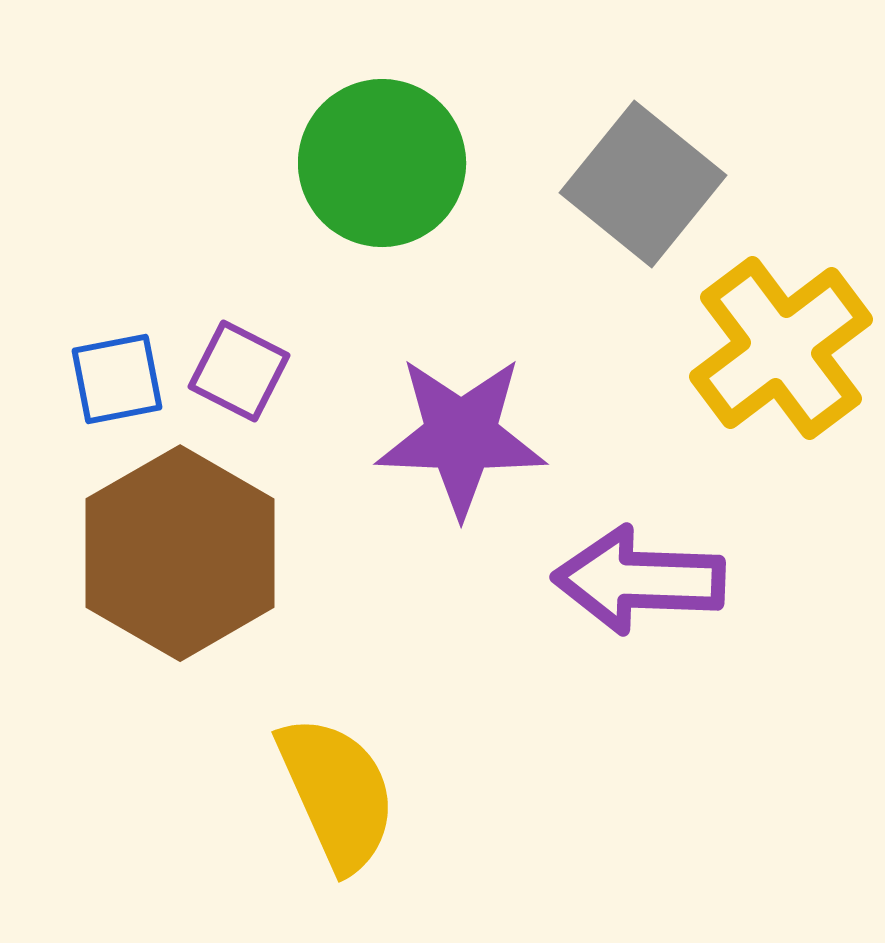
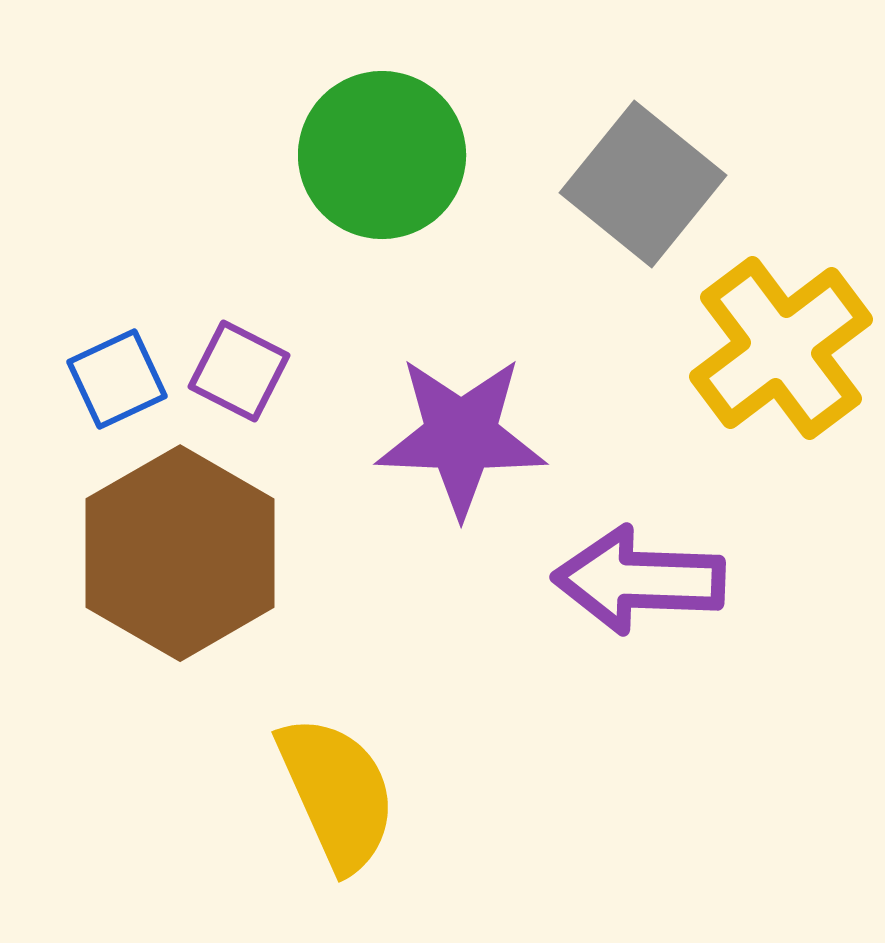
green circle: moved 8 px up
blue square: rotated 14 degrees counterclockwise
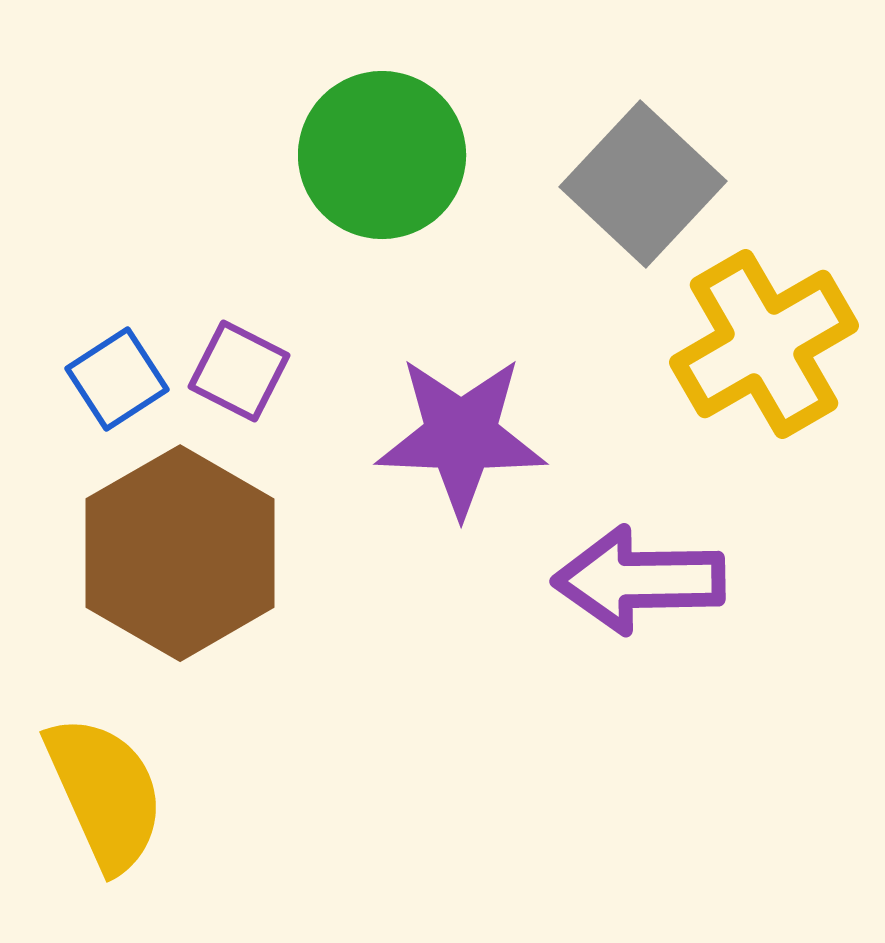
gray square: rotated 4 degrees clockwise
yellow cross: moved 17 px left, 4 px up; rotated 7 degrees clockwise
blue square: rotated 8 degrees counterclockwise
purple arrow: rotated 3 degrees counterclockwise
yellow semicircle: moved 232 px left
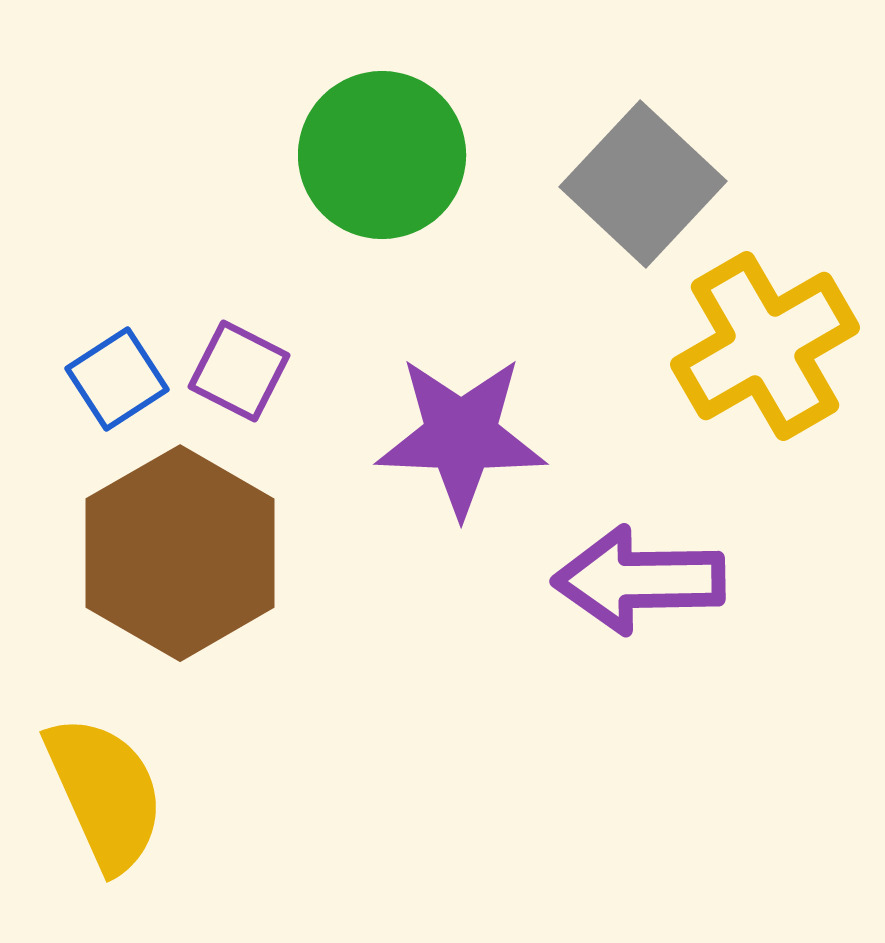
yellow cross: moved 1 px right, 2 px down
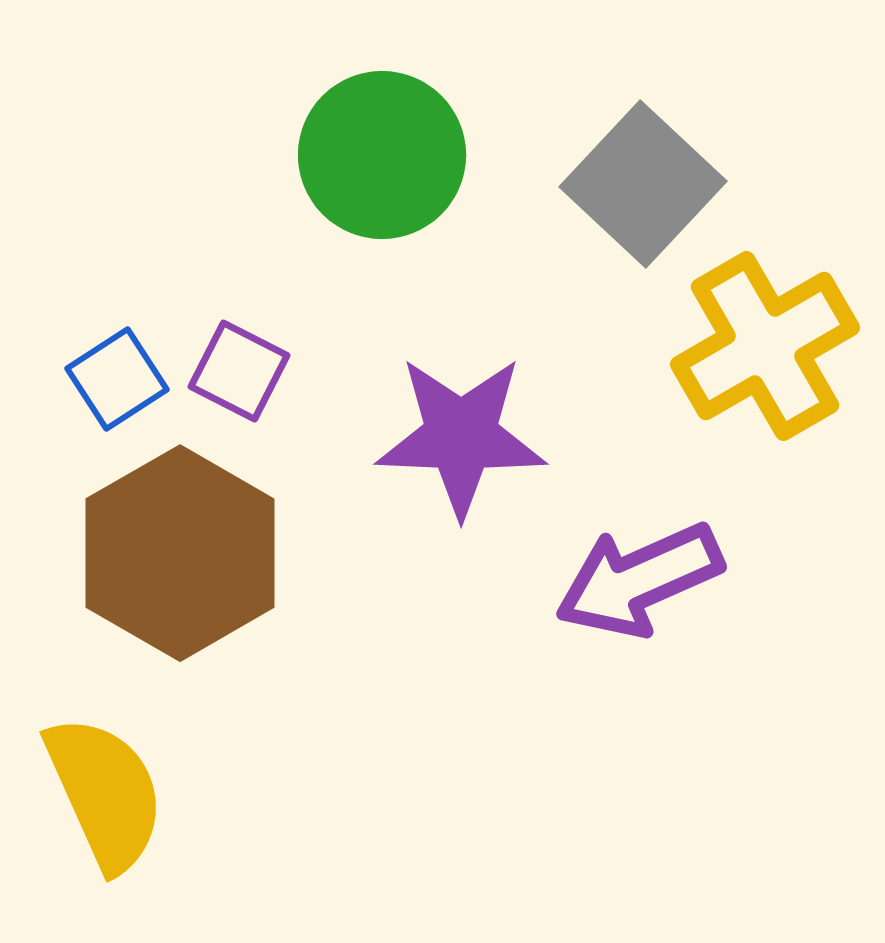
purple arrow: rotated 23 degrees counterclockwise
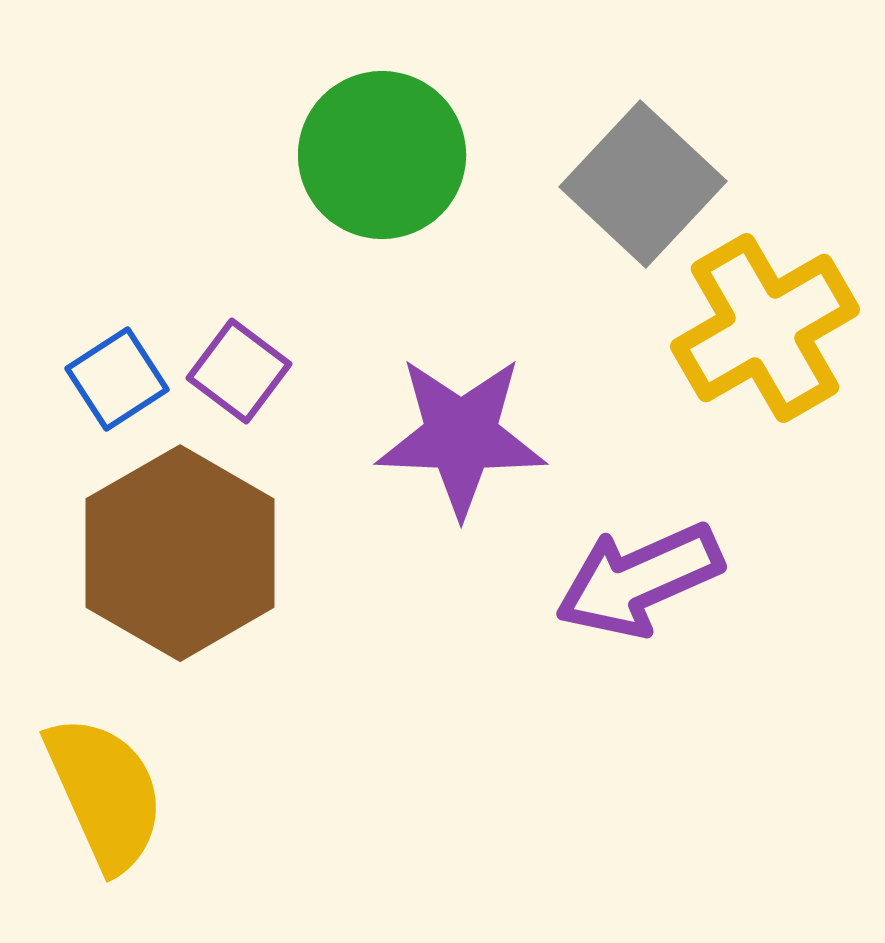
yellow cross: moved 18 px up
purple square: rotated 10 degrees clockwise
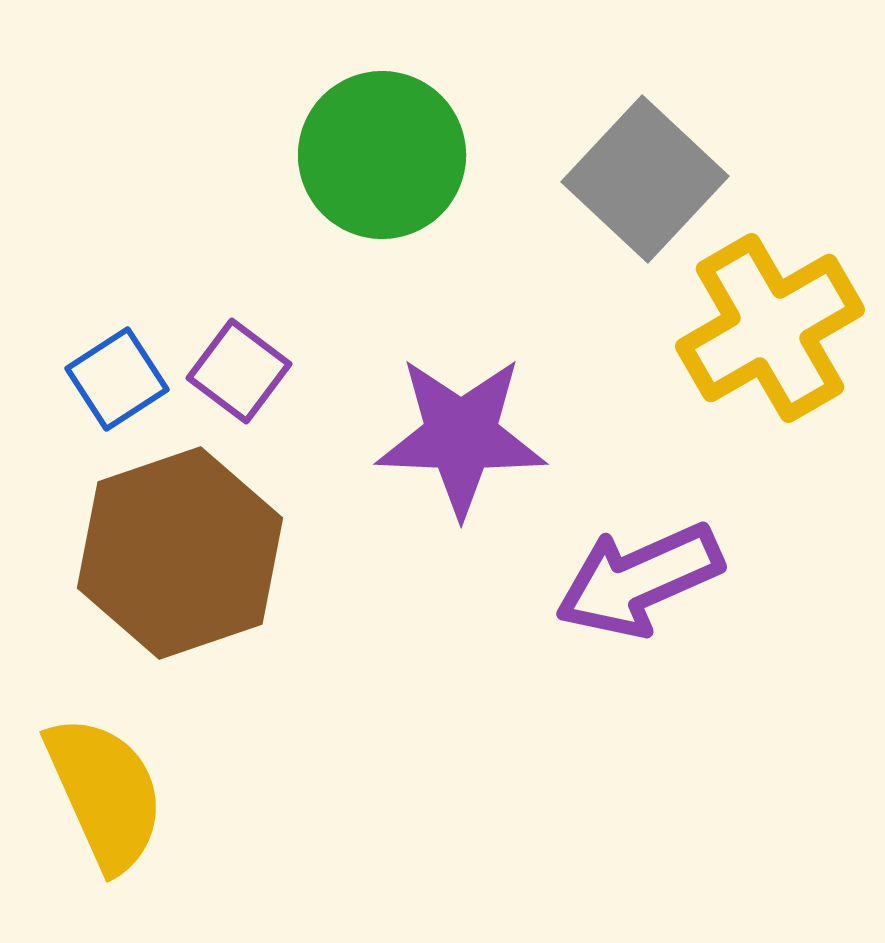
gray square: moved 2 px right, 5 px up
yellow cross: moved 5 px right
brown hexagon: rotated 11 degrees clockwise
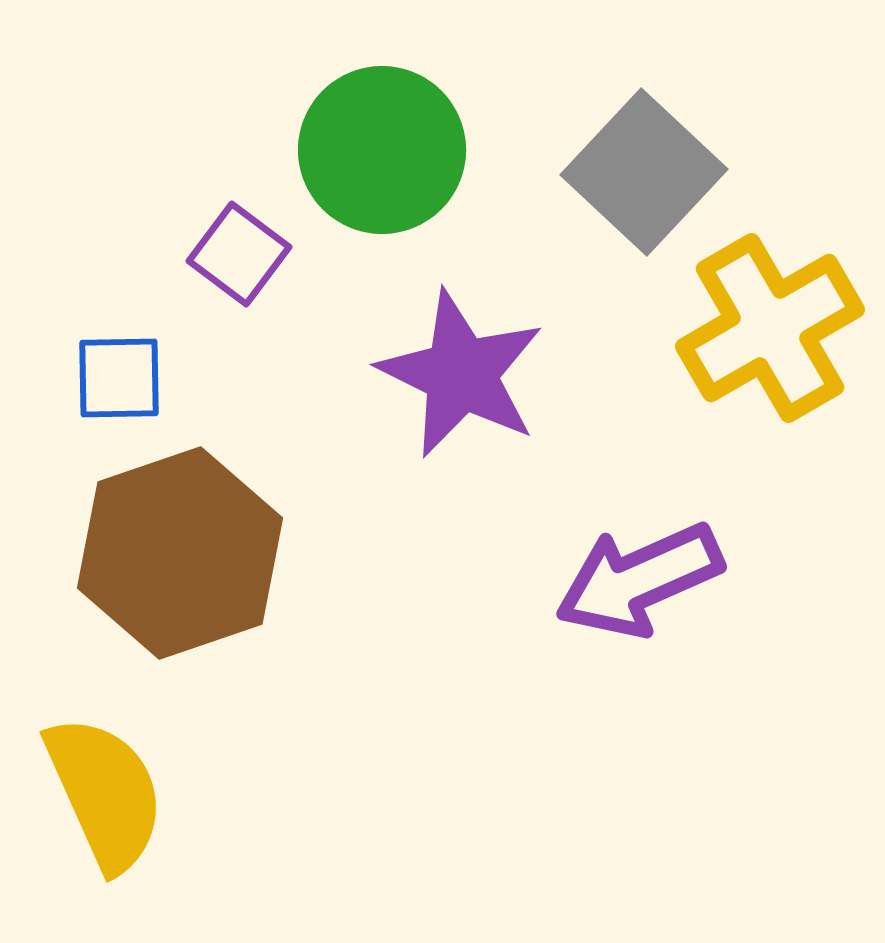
green circle: moved 5 px up
gray square: moved 1 px left, 7 px up
purple square: moved 117 px up
blue square: moved 2 px right, 1 px up; rotated 32 degrees clockwise
purple star: moved 62 px up; rotated 24 degrees clockwise
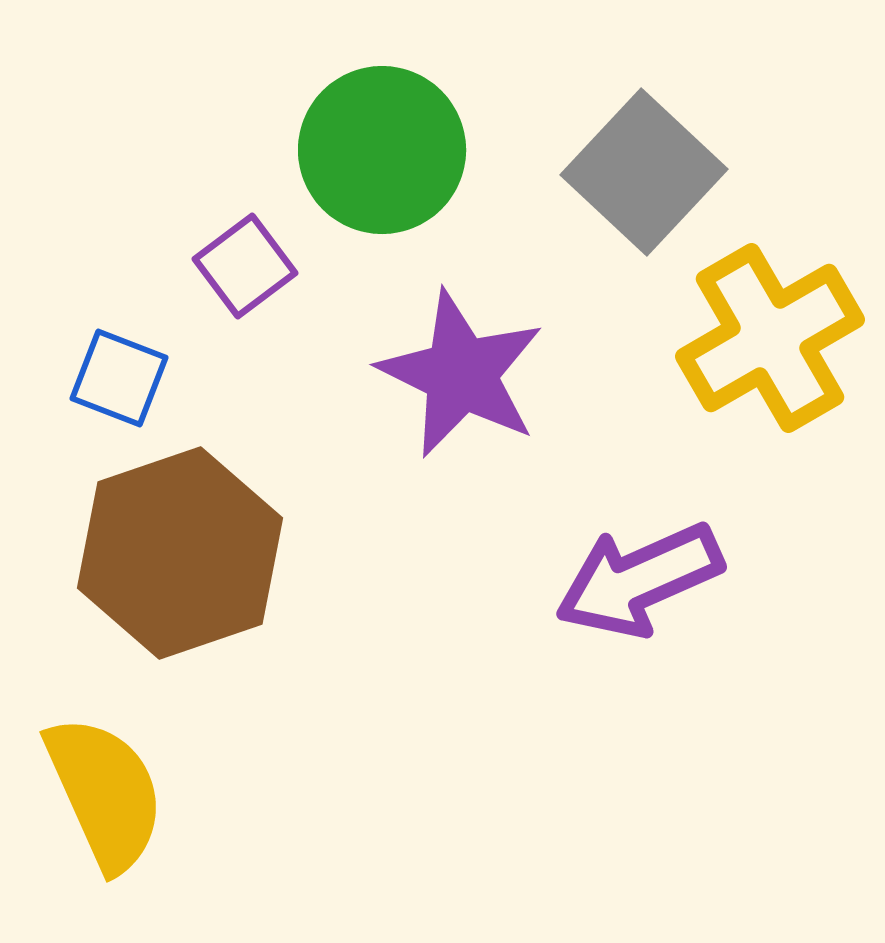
purple square: moved 6 px right, 12 px down; rotated 16 degrees clockwise
yellow cross: moved 10 px down
blue square: rotated 22 degrees clockwise
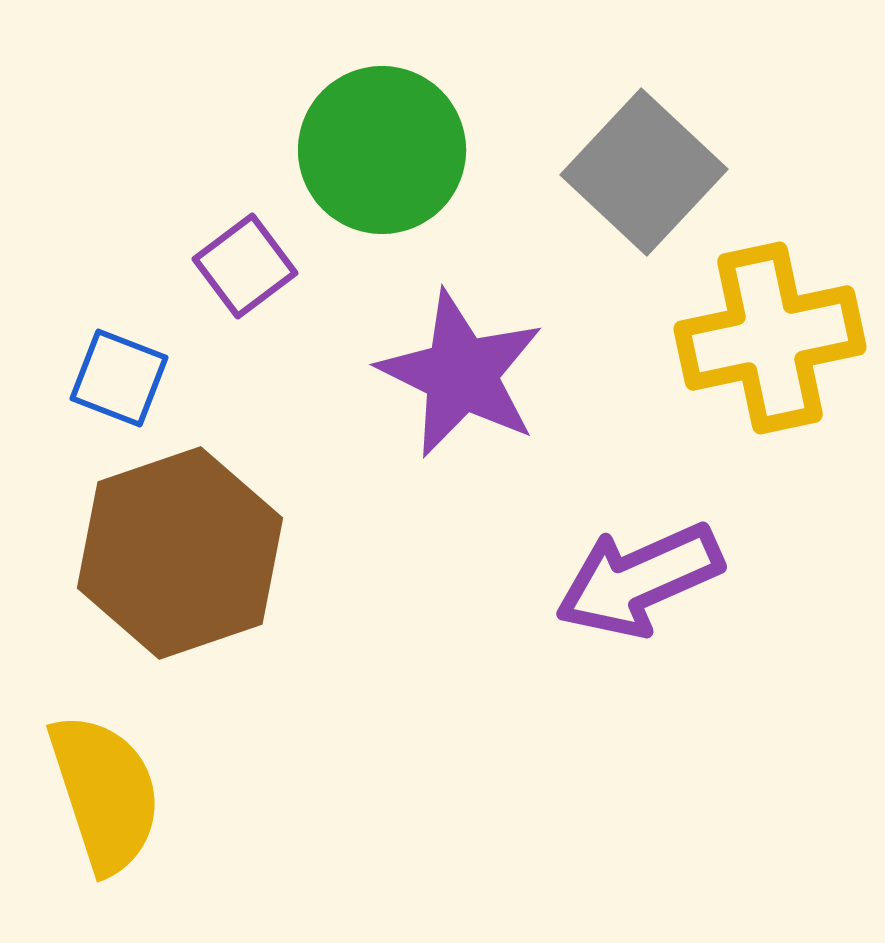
yellow cross: rotated 18 degrees clockwise
yellow semicircle: rotated 6 degrees clockwise
